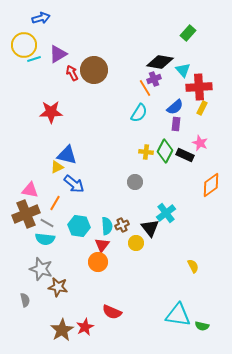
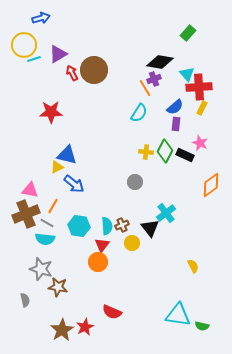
cyan triangle at (183, 70): moved 4 px right, 4 px down
orange line at (55, 203): moved 2 px left, 3 px down
yellow circle at (136, 243): moved 4 px left
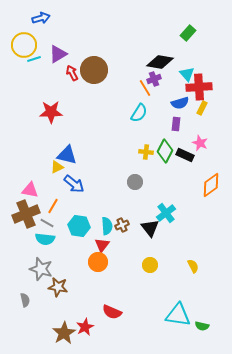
blue semicircle at (175, 107): moved 5 px right, 4 px up; rotated 24 degrees clockwise
yellow circle at (132, 243): moved 18 px right, 22 px down
brown star at (62, 330): moved 2 px right, 3 px down
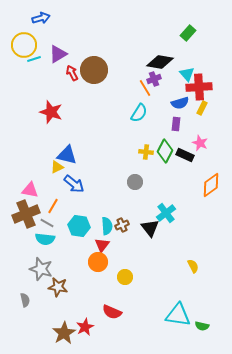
red star at (51, 112): rotated 20 degrees clockwise
yellow circle at (150, 265): moved 25 px left, 12 px down
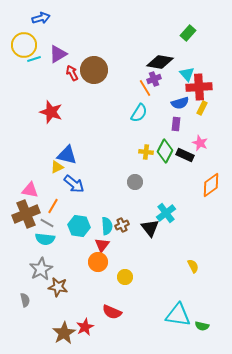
gray star at (41, 269): rotated 25 degrees clockwise
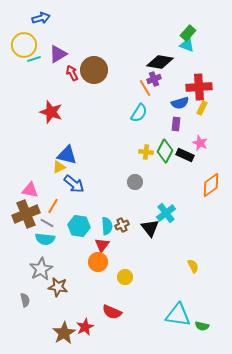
cyan triangle at (187, 74): moved 29 px up; rotated 28 degrees counterclockwise
yellow triangle at (57, 167): moved 2 px right
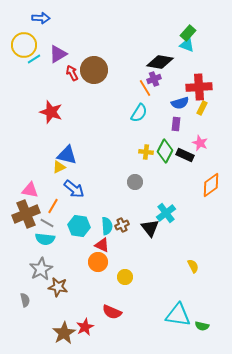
blue arrow at (41, 18): rotated 18 degrees clockwise
cyan line at (34, 59): rotated 16 degrees counterclockwise
blue arrow at (74, 184): moved 5 px down
red triangle at (102, 245): rotated 42 degrees counterclockwise
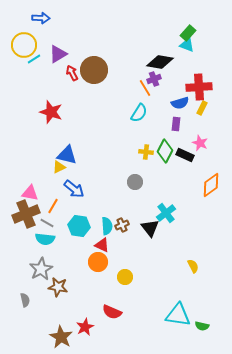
pink triangle at (30, 190): moved 3 px down
brown star at (64, 333): moved 3 px left, 4 px down; rotated 10 degrees counterclockwise
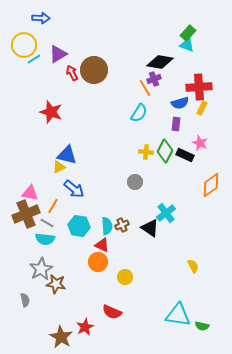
black triangle at (150, 228): rotated 18 degrees counterclockwise
brown star at (58, 287): moved 2 px left, 3 px up
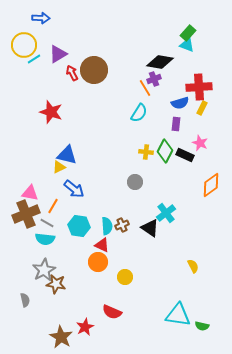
gray star at (41, 269): moved 3 px right, 1 px down
